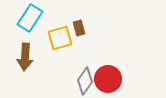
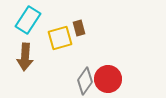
cyan rectangle: moved 2 px left, 2 px down
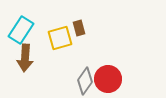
cyan rectangle: moved 7 px left, 10 px down
brown arrow: moved 1 px down
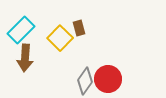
cyan rectangle: rotated 12 degrees clockwise
yellow square: rotated 30 degrees counterclockwise
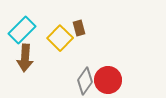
cyan rectangle: moved 1 px right
red circle: moved 1 px down
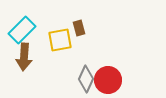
yellow square: moved 2 px down; rotated 35 degrees clockwise
brown arrow: moved 1 px left, 1 px up
gray diamond: moved 1 px right, 2 px up; rotated 12 degrees counterclockwise
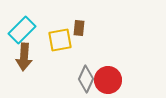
brown rectangle: rotated 21 degrees clockwise
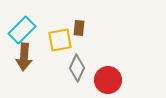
gray diamond: moved 9 px left, 11 px up
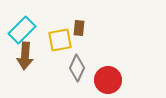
brown arrow: moved 1 px right, 1 px up
